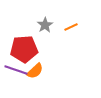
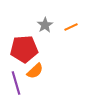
purple line: moved 13 px down; rotated 55 degrees clockwise
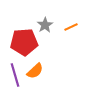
red pentagon: moved 7 px up
purple line: moved 1 px left, 8 px up
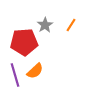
orange line: moved 2 px up; rotated 32 degrees counterclockwise
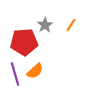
purple line: moved 1 px up
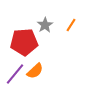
purple line: rotated 55 degrees clockwise
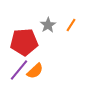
gray star: moved 3 px right
purple line: moved 4 px right, 4 px up
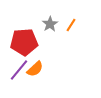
gray star: moved 2 px right, 1 px up
orange semicircle: moved 2 px up
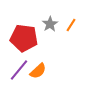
red pentagon: moved 4 px up; rotated 12 degrees clockwise
orange semicircle: moved 3 px right, 2 px down
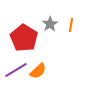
orange line: rotated 24 degrees counterclockwise
red pentagon: rotated 24 degrees clockwise
purple line: moved 3 px left; rotated 20 degrees clockwise
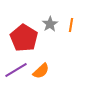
orange semicircle: moved 3 px right
